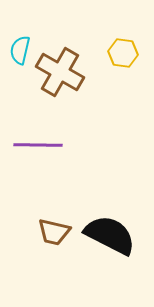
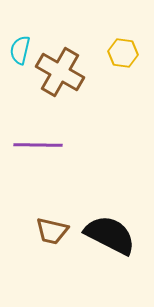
brown trapezoid: moved 2 px left, 1 px up
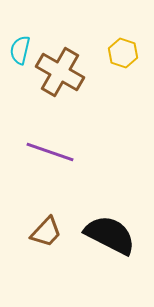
yellow hexagon: rotated 12 degrees clockwise
purple line: moved 12 px right, 7 px down; rotated 18 degrees clockwise
brown trapezoid: moved 6 px left, 1 px down; rotated 60 degrees counterclockwise
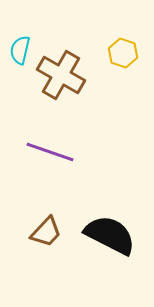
brown cross: moved 1 px right, 3 px down
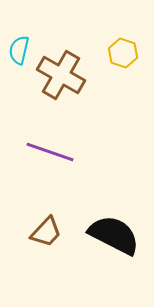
cyan semicircle: moved 1 px left
black semicircle: moved 4 px right
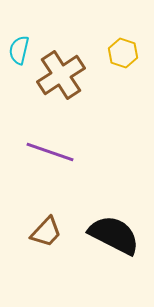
brown cross: rotated 27 degrees clockwise
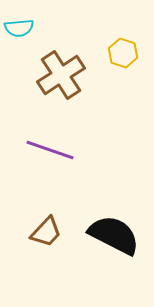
cyan semicircle: moved 22 px up; rotated 108 degrees counterclockwise
purple line: moved 2 px up
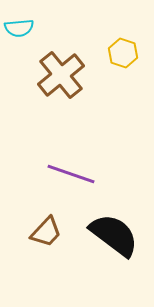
brown cross: rotated 6 degrees counterclockwise
purple line: moved 21 px right, 24 px down
black semicircle: rotated 10 degrees clockwise
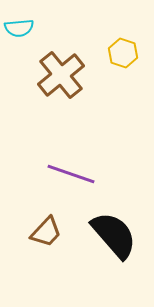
black semicircle: rotated 12 degrees clockwise
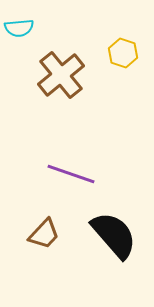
brown trapezoid: moved 2 px left, 2 px down
